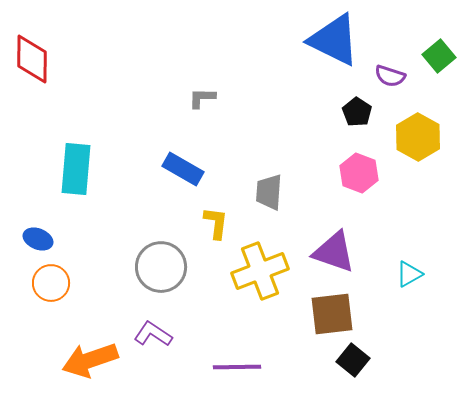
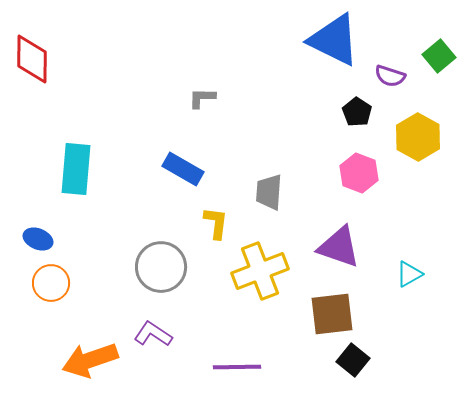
purple triangle: moved 5 px right, 5 px up
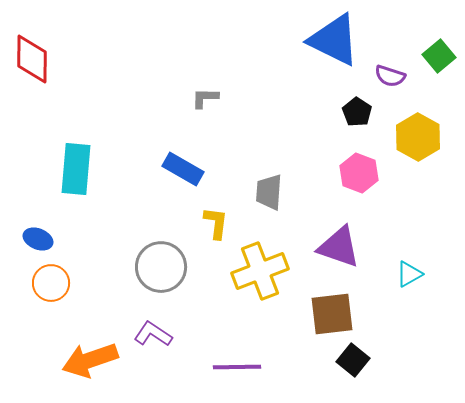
gray L-shape: moved 3 px right
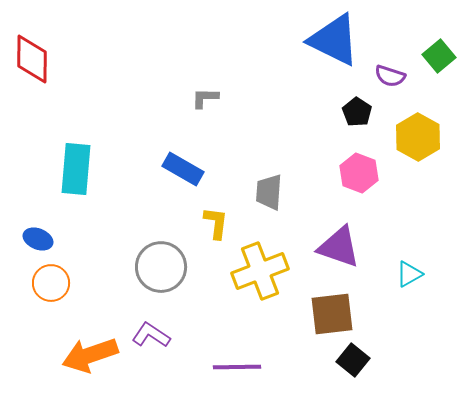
purple L-shape: moved 2 px left, 1 px down
orange arrow: moved 5 px up
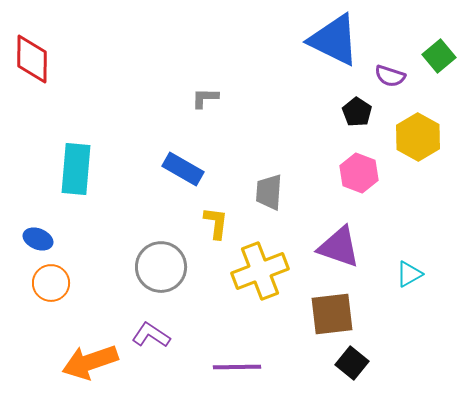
orange arrow: moved 7 px down
black square: moved 1 px left, 3 px down
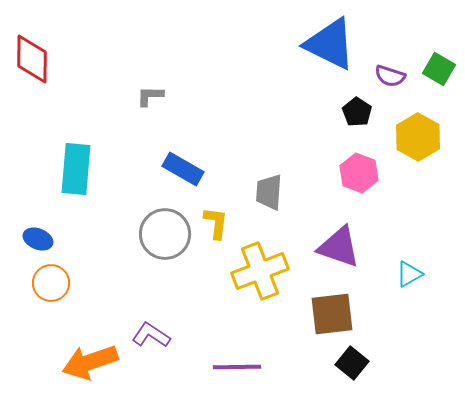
blue triangle: moved 4 px left, 4 px down
green square: moved 13 px down; rotated 20 degrees counterclockwise
gray L-shape: moved 55 px left, 2 px up
gray circle: moved 4 px right, 33 px up
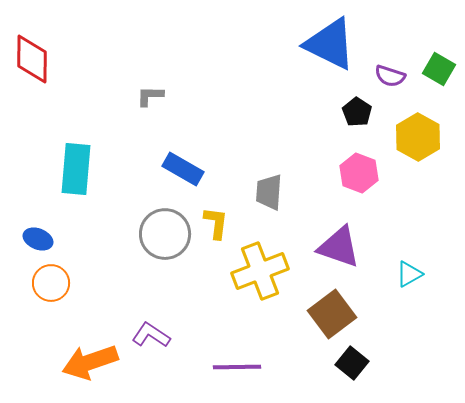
brown square: rotated 30 degrees counterclockwise
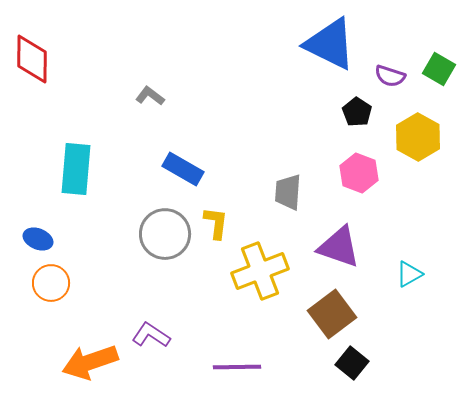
gray L-shape: rotated 36 degrees clockwise
gray trapezoid: moved 19 px right
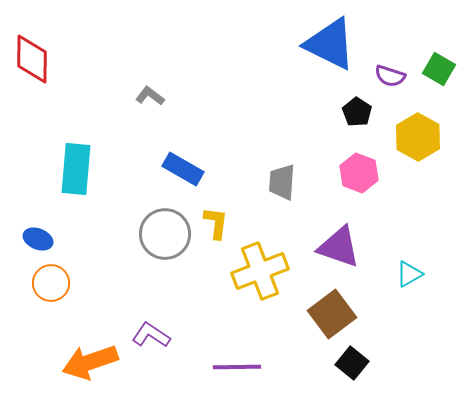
gray trapezoid: moved 6 px left, 10 px up
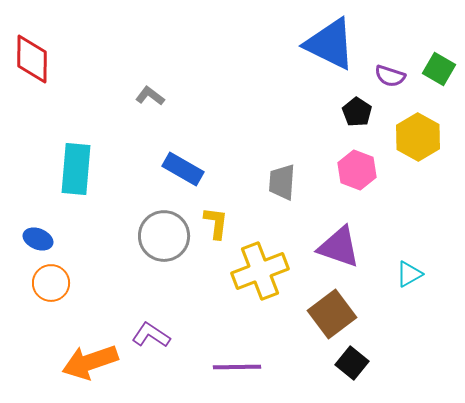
pink hexagon: moved 2 px left, 3 px up
gray circle: moved 1 px left, 2 px down
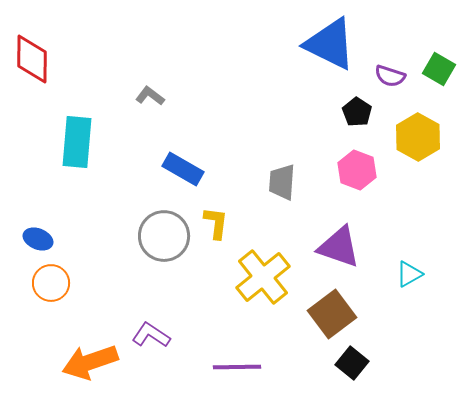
cyan rectangle: moved 1 px right, 27 px up
yellow cross: moved 3 px right, 6 px down; rotated 18 degrees counterclockwise
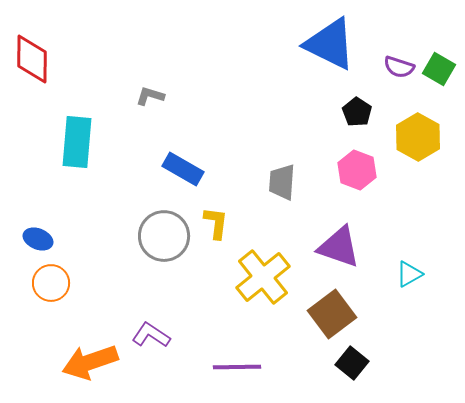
purple semicircle: moved 9 px right, 9 px up
gray L-shape: rotated 20 degrees counterclockwise
